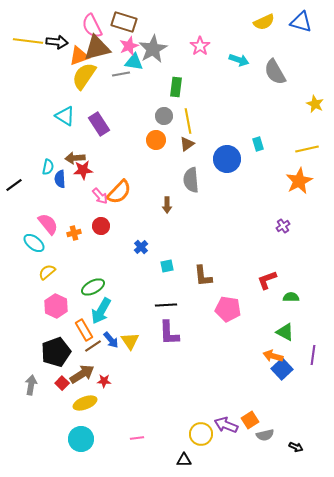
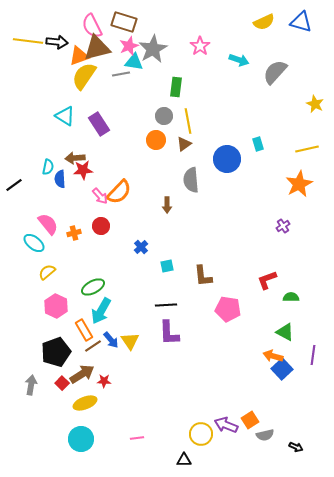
gray semicircle at (275, 72): rotated 72 degrees clockwise
brown triangle at (187, 144): moved 3 px left
orange star at (299, 181): moved 3 px down
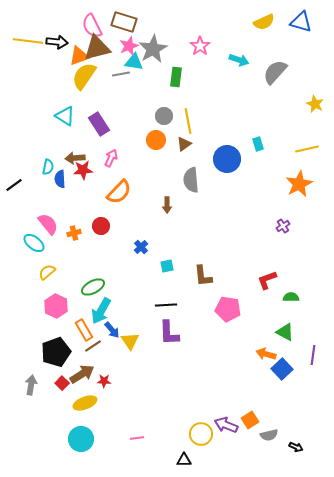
green rectangle at (176, 87): moved 10 px up
pink arrow at (100, 196): moved 11 px right, 38 px up; rotated 114 degrees counterclockwise
blue arrow at (111, 340): moved 1 px right, 10 px up
orange arrow at (273, 356): moved 7 px left, 2 px up
gray semicircle at (265, 435): moved 4 px right
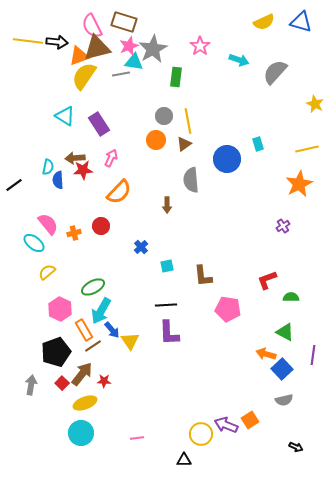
blue semicircle at (60, 179): moved 2 px left, 1 px down
pink hexagon at (56, 306): moved 4 px right, 3 px down
brown arrow at (82, 374): rotated 20 degrees counterclockwise
gray semicircle at (269, 435): moved 15 px right, 35 px up
cyan circle at (81, 439): moved 6 px up
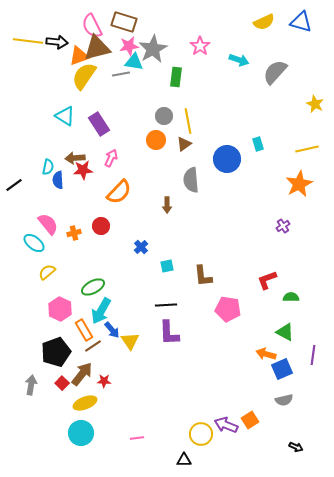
pink star at (129, 46): rotated 12 degrees clockwise
blue square at (282, 369): rotated 20 degrees clockwise
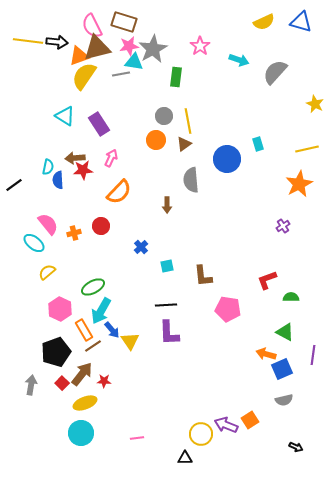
black triangle at (184, 460): moved 1 px right, 2 px up
